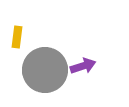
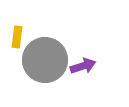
gray circle: moved 10 px up
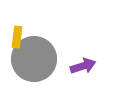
gray circle: moved 11 px left, 1 px up
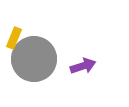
yellow rectangle: moved 3 px left, 1 px down; rotated 15 degrees clockwise
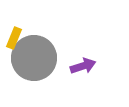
gray circle: moved 1 px up
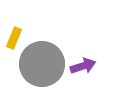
gray circle: moved 8 px right, 6 px down
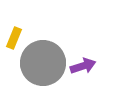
gray circle: moved 1 px right, 1 px up
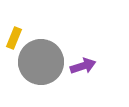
gray circle: moved 2 px left, 1 px up
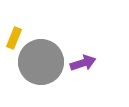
purple arrow: moved 3 px up
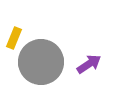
purple arrow: moved 6 px right, 1 px down; rotated 15 degrees counterclockwise
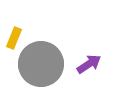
gray circle: moved 2 px down
